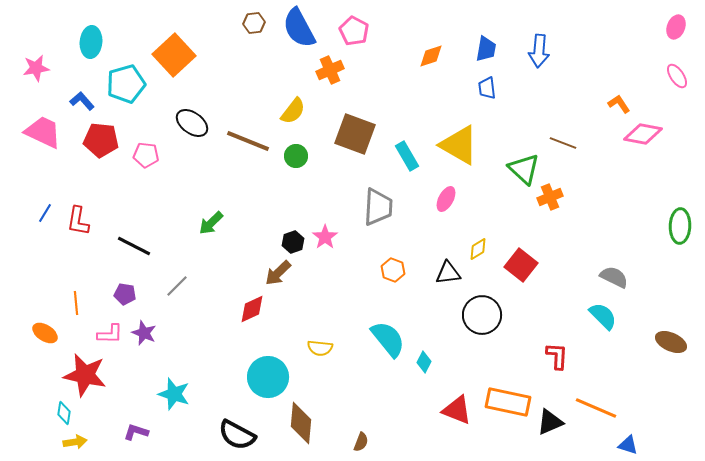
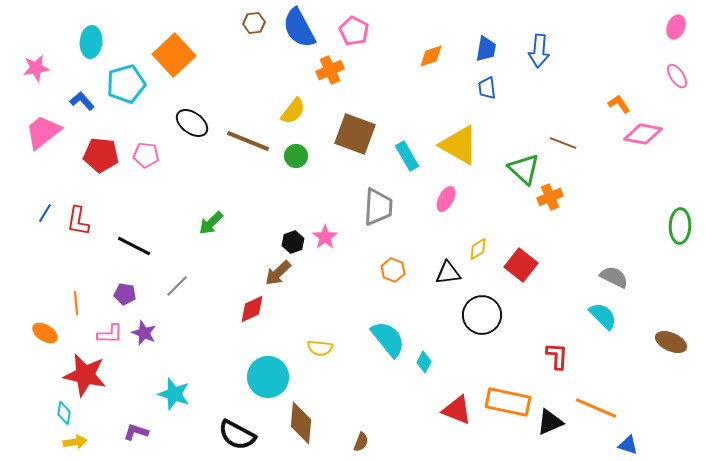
pink trapezoid at (43, 132): rotated 63 degrees counterclockwise
red pentagon at (101, 140): moved 15 px down
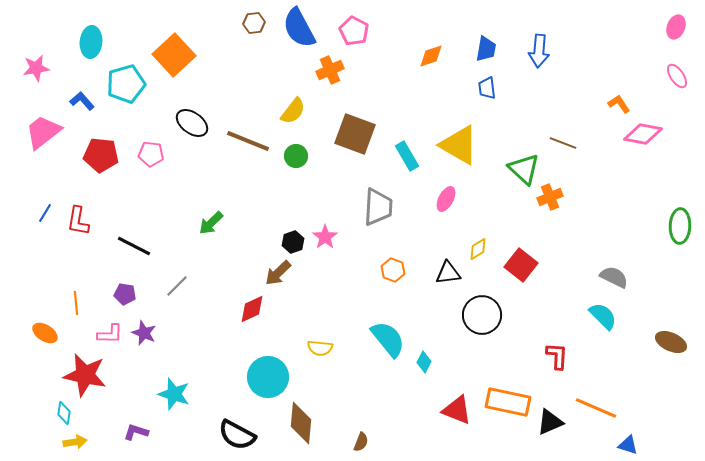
pink pentagon at (146, 155): moved 5 px right, 1 px up
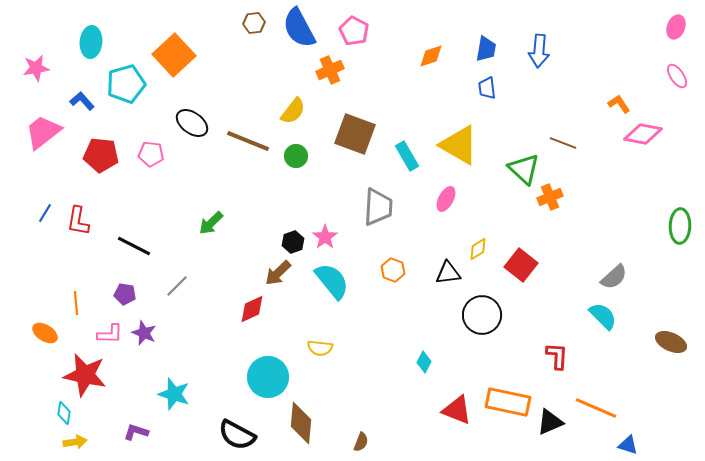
gray semicircle at (614, 277): rotated 112 degrees clockwise
cyan semicircle at (388, 339): moved 56 px left, 58 px up
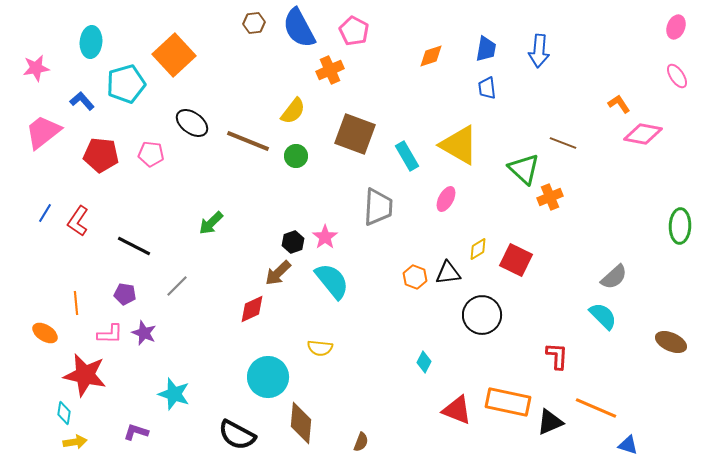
red L-shape at (78, 221): rotated 24 degrees clockwise
red square at (521, 265): moved 5 px left, 5 px up; rotated 12 degrees counterclockwise
orange hexagon at (393, 270): moved 22 px right, 7 px down
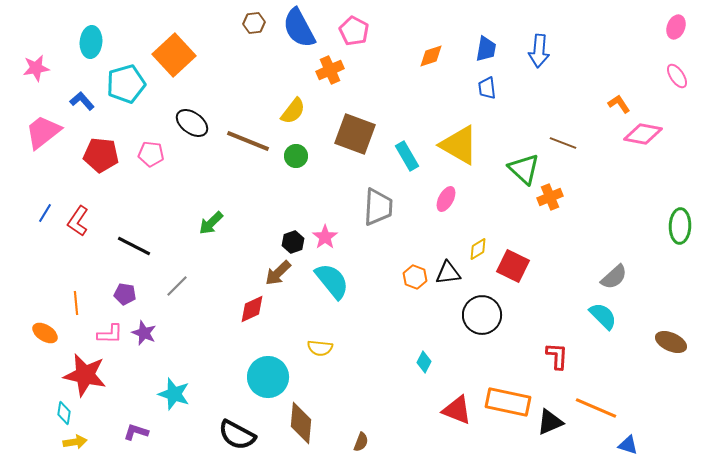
red square at (516, 260): moved 3 px left, 6 px down
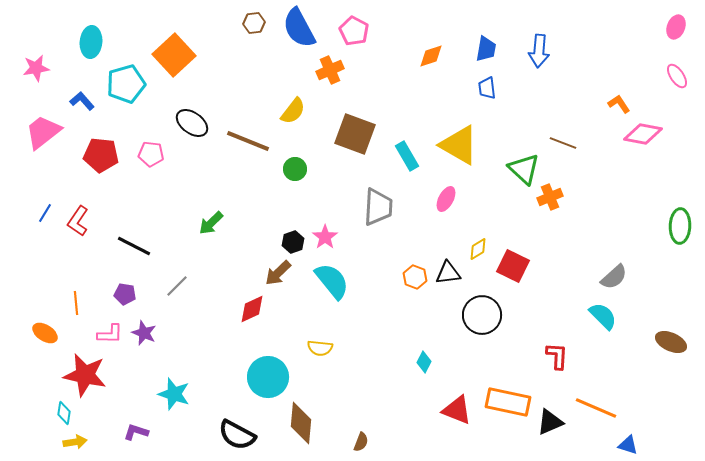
green circle at (296, 156): moved 1 px left, 13 px down
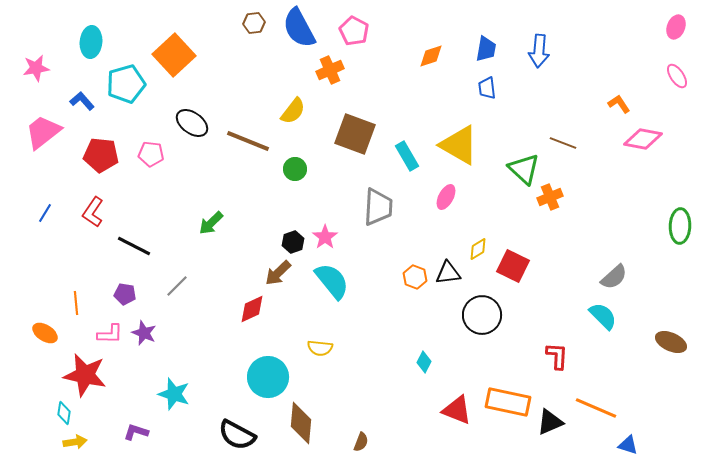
pink diamond at (643, 134): moved 5 px down
pink ellipse at (446, 199): moved 2 px up
red L-shape at (78, 221): moved 15 px right, 9 px up
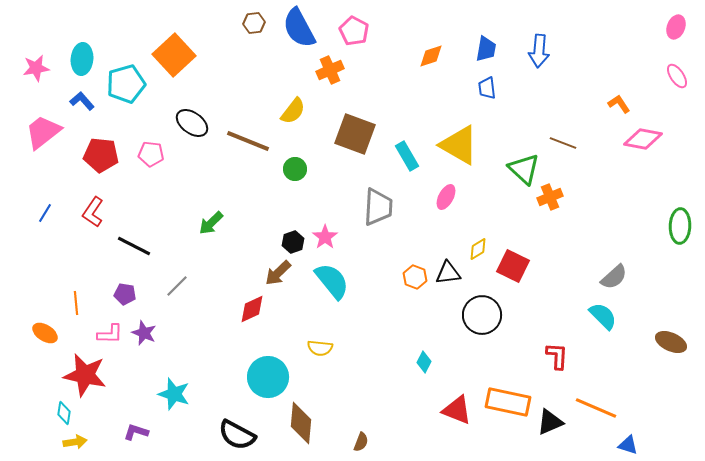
cyan ellipse at (91, 42): moved 9 px left, 17 px down
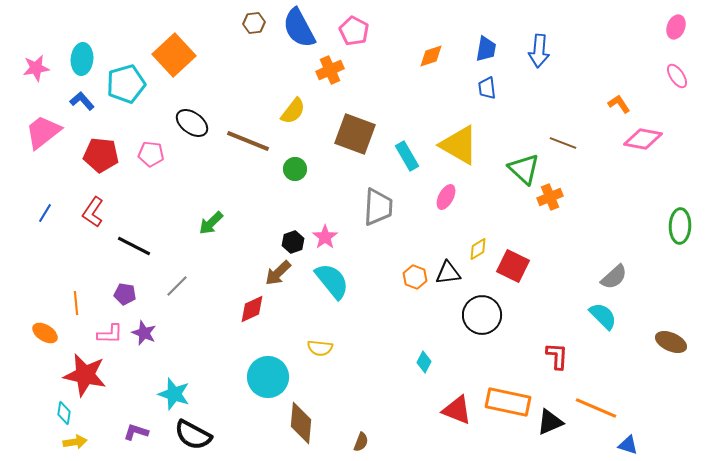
black semicircle at (237, 435): moved 44 px left
